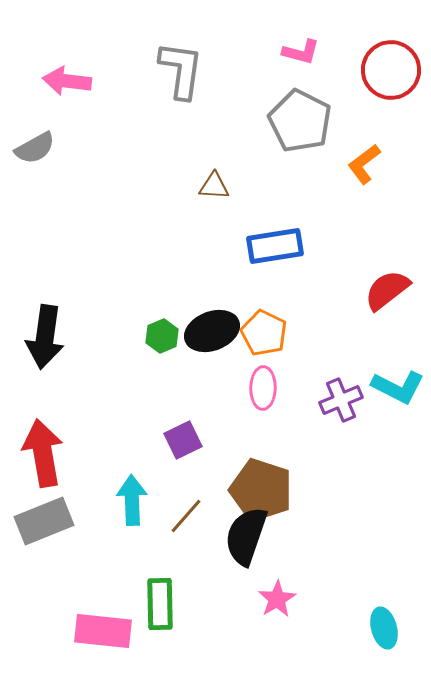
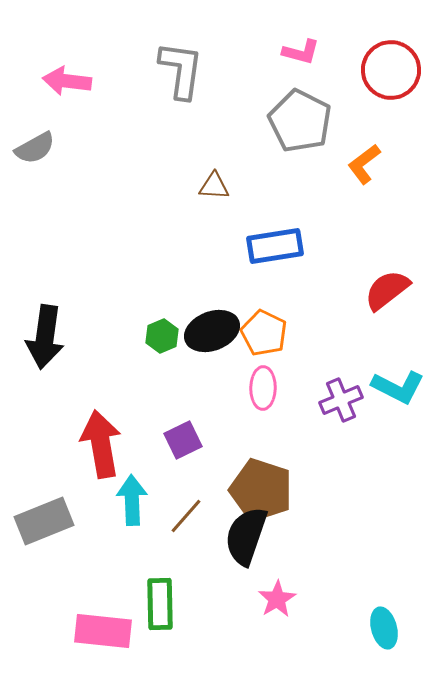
red arrow: moved 58 px right, 9 px up
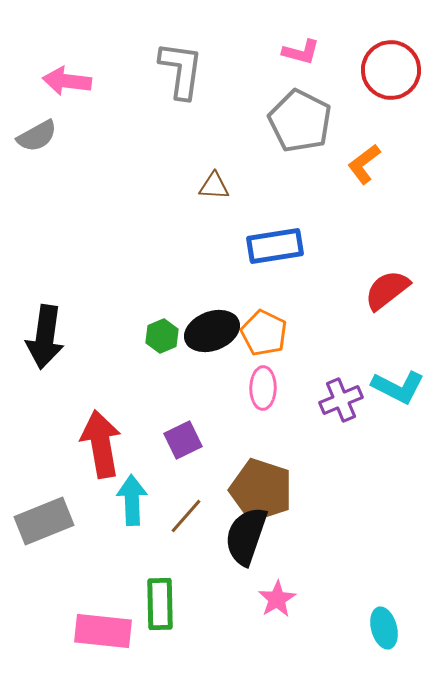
gray semicircle: moved 2 px right, 12 px up
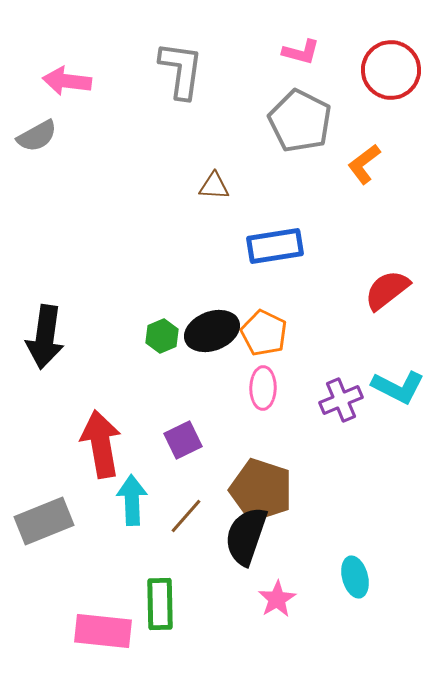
cyan ellipse: moved 29 px left, 51 px up
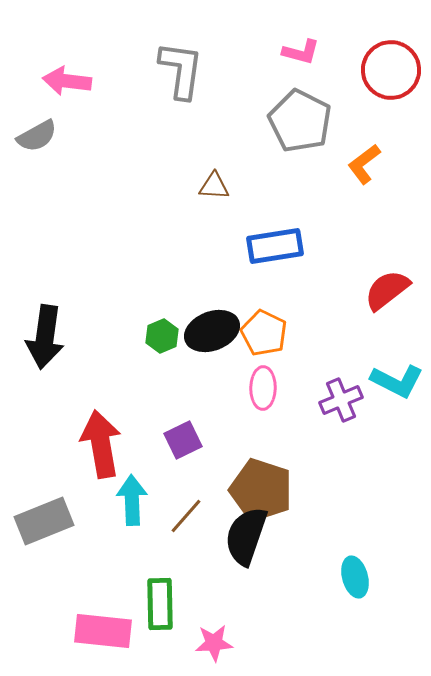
cyan L-shape: moved 1 px left, 6 px up
pink star: moved 63 px left, 44 px down; rotated 27 degrees clockwise
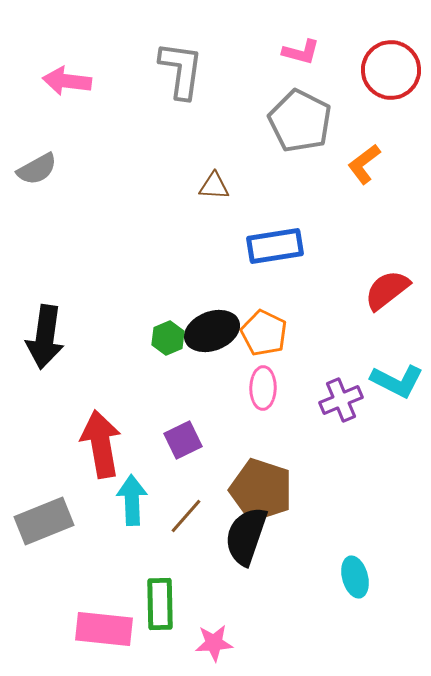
gray semicircle: moved 33 px down
green hexagon: moved 6 px right, 2 px down
pink rectangle: moved 1 px right, 2 px up
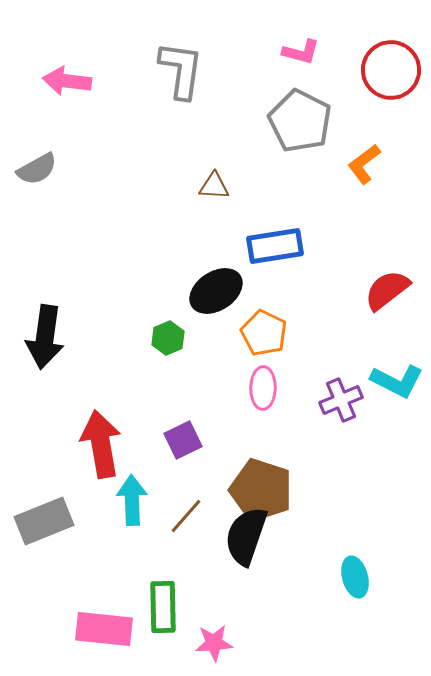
black ellipse: moved 4 px right, 40 px up; rotated 12 degrees counterclockwise
green rectangle: moved 3 px right, 3 px down
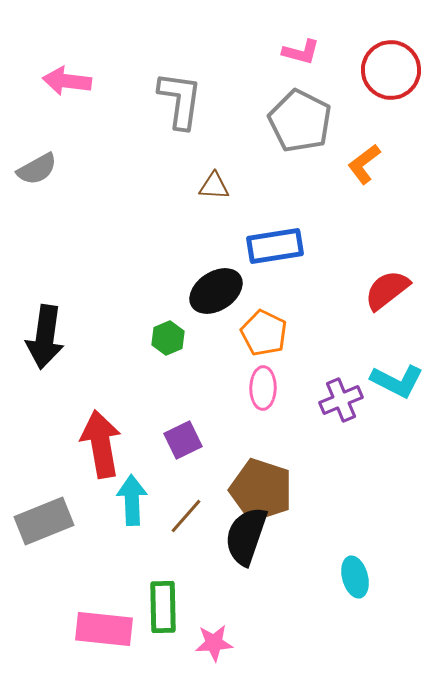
gray L-shape: moved 1 px left, 30 px down
